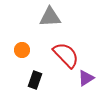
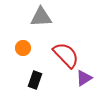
gray triangle: moved 9 px left
orange circle: moved 1 px right, 2 px up
purple triangle: moved 2 px left
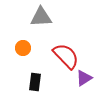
red semicircle: moved 1 px down
black rectangle: moved 2 px down; rotated 12 degrees counterclockwise
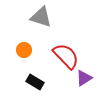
gray triangle: rotated 20 degrees clockwise
orange circle: moved 1 px right, 2 px down
black rectangle: rotated 66 degrees counterclockwise
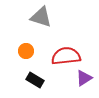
orange circle: moved 2 px right, 1 px down
red semicircle: rotated 52 degrees counterclockwise
black rectangle: moved 2 px up
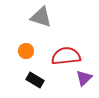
purple triangle: rotated 12 degrees counterclockwise
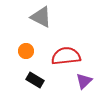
gray triangle: rotated 10 degrees clockwise
purple triangle: moved 3 px down
